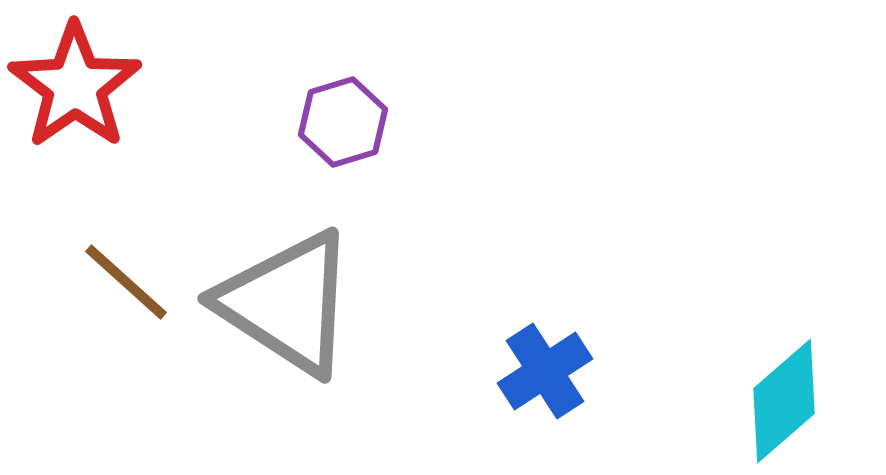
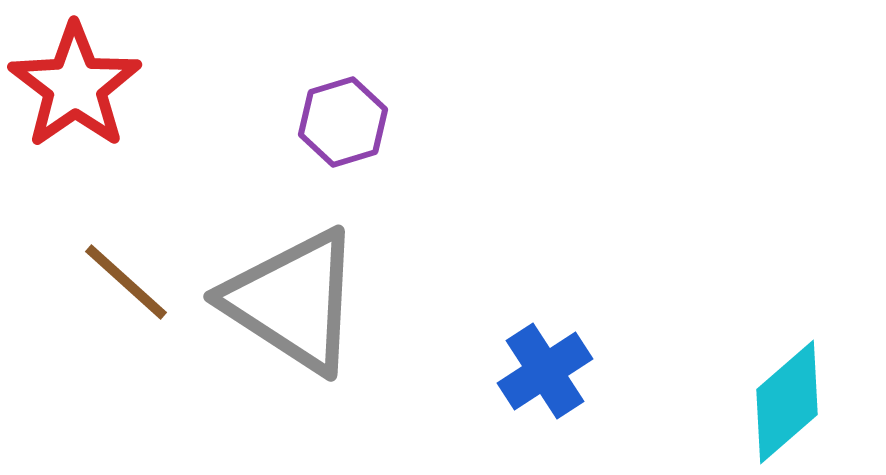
gray triangle: moved 6 px right, 2 px up
cyan diamond: moved 3 px right, 1 px down
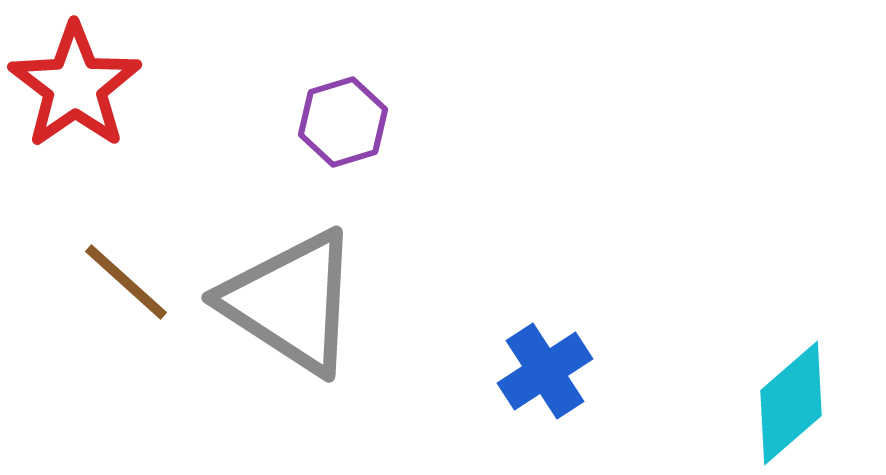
gray triangle: moved 2 px left, 1 px down
cyan diamond: moved 4 px right, 1 px down
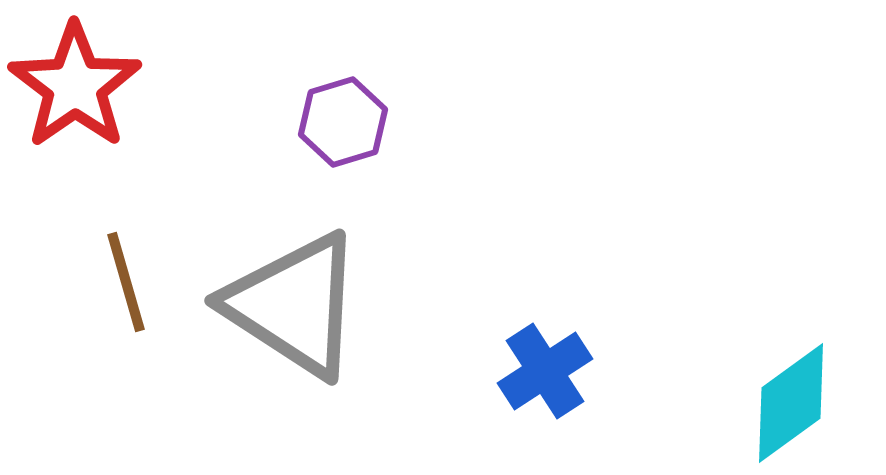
brown line: rotated 32 degrees clockwise
gray triangle: moved 3 px right, 3 px down
cyan diamond: rotated 5 degrees clockwise
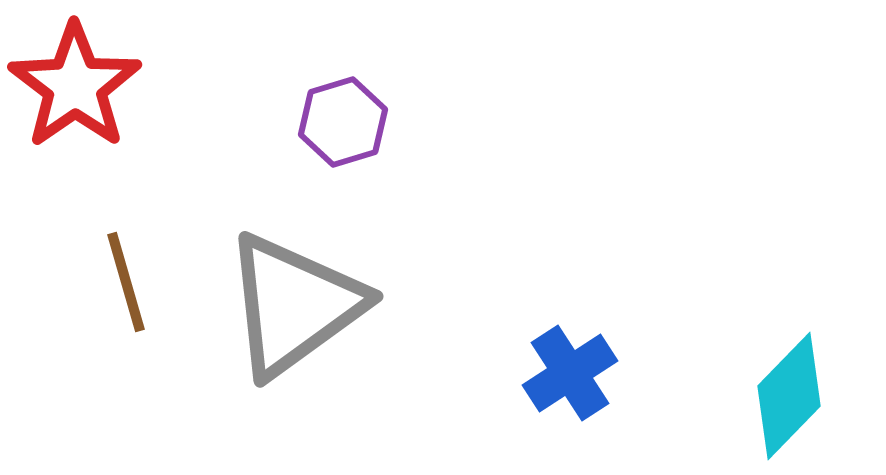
gray triangle: rotated 51 degrees clockwise
blue cross: moved 25 px right, 2 px down
cyan diamond: moved 2 px left, 7 px up; rotated 10 degrees counterclockwise
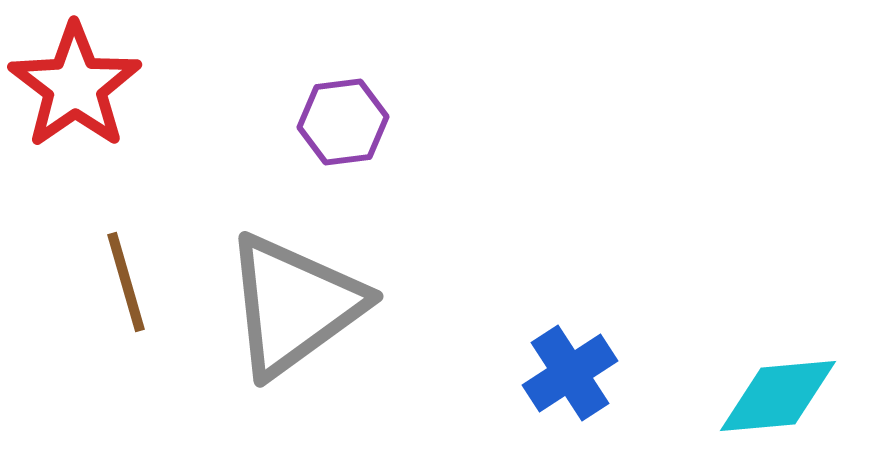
purple hexagon: rotated 10 degrees clockwise
cyan diamond: moved 11 px left; rotated 41 degrees clockwise
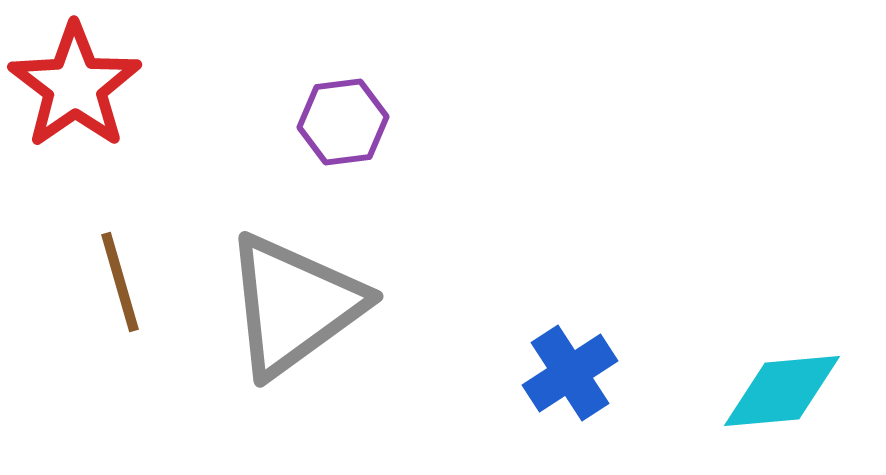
brown line: moved 6 px left
cyan diamond: moved 4 px right, 5 px up
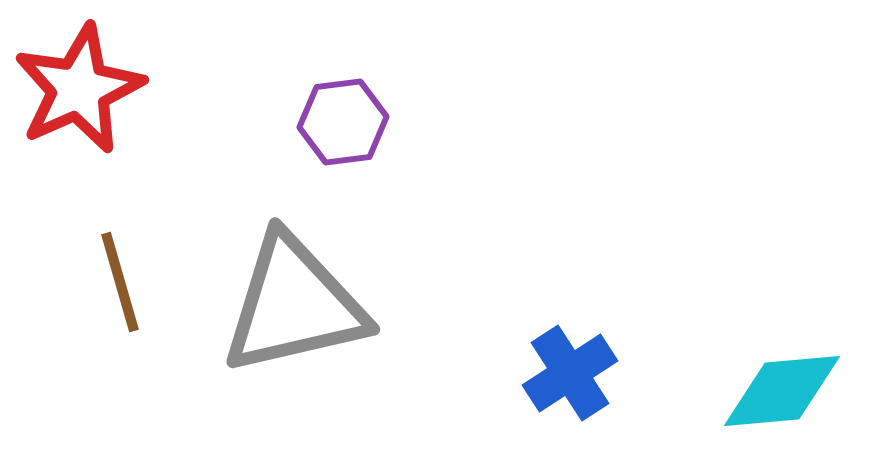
red star: moved 4 px right, 3 px down; rotated 11 degrees clockwise
gray triangle: rotated 23 degrees clockwise
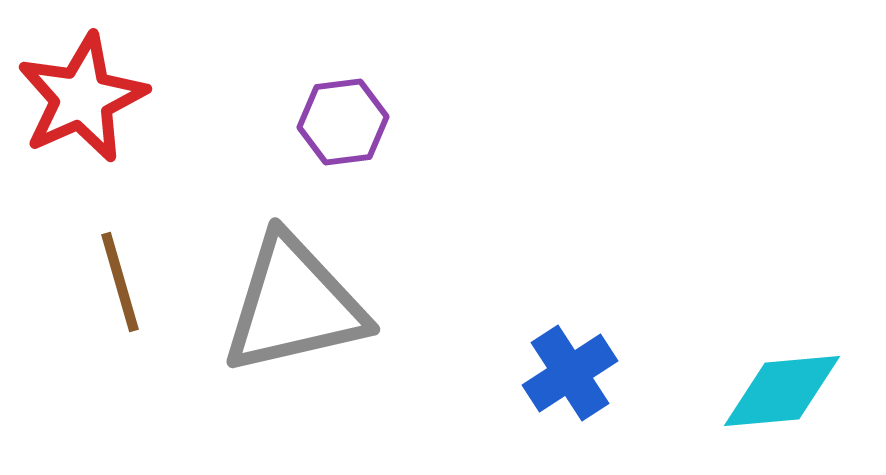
red star: moved 3 px right, 9 px down
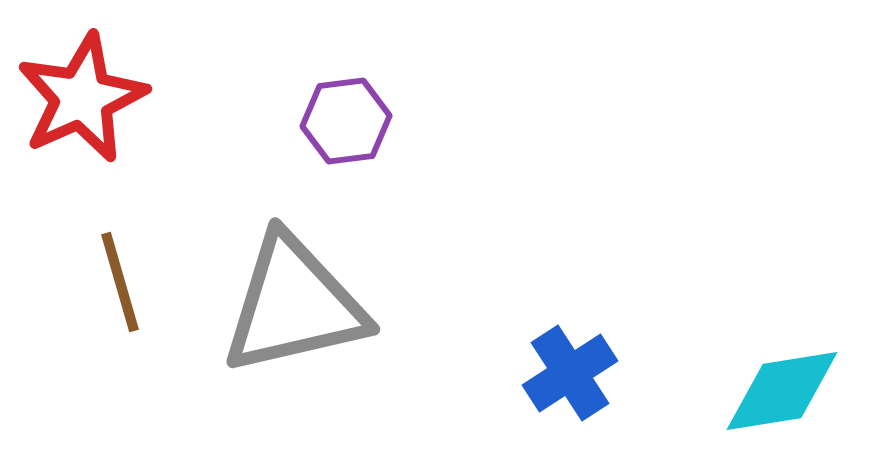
purple hexagon: moved 3 px right, 1 px up
cyan diamond: rotated 4 degrees counterclockwise
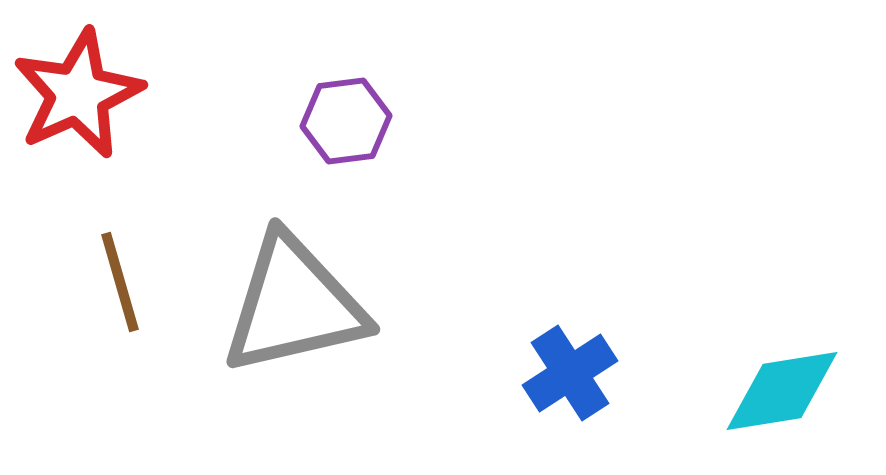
red star: moved 4 px left, 4 px up
